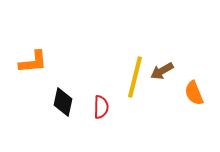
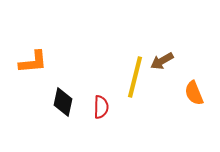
brown arrow: moved 10 px up
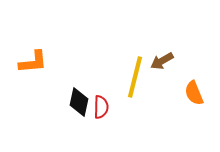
black diamond: moved 16 px right
